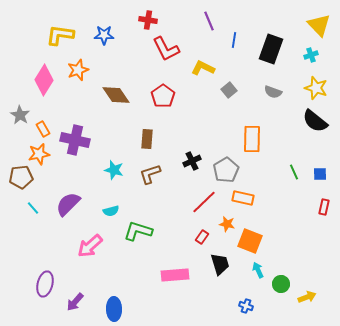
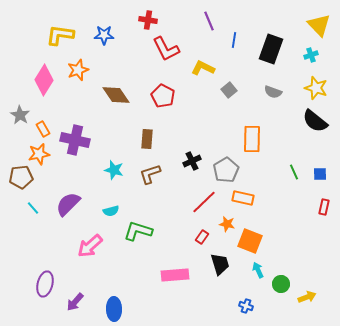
red pentagon at (163, 96): rotated 10 degrees counterclockwise
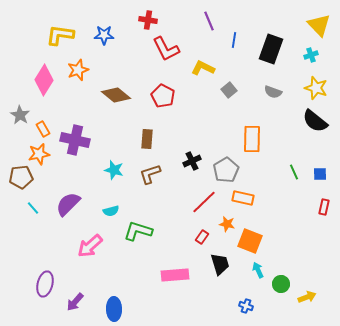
brown diamond at (116, 95): rotated 16 degrees counterclockwise
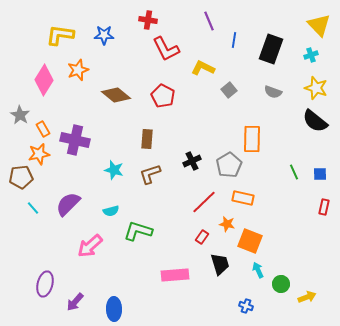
gray pentagon at (226, 170): moved 3 px right, 5 px up
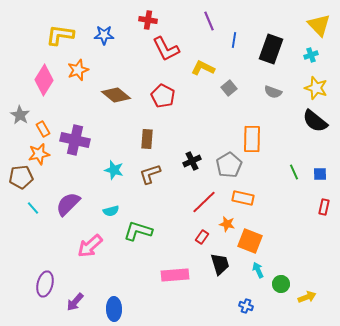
gray square at (229, 90): moved 2 px up
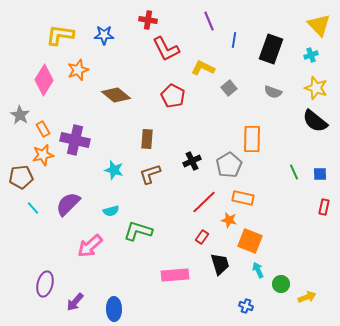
red pentagon at (163, 96): moved 10 px right
orange star at (39, 154): moved 4 px right, 1 px down
orange star at (227, 224): moved 2 px right, 4 px up
